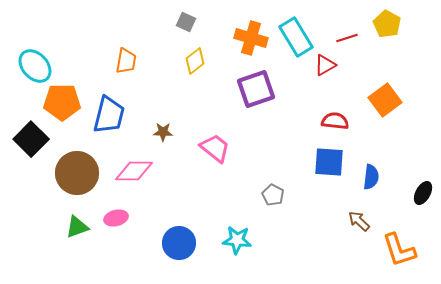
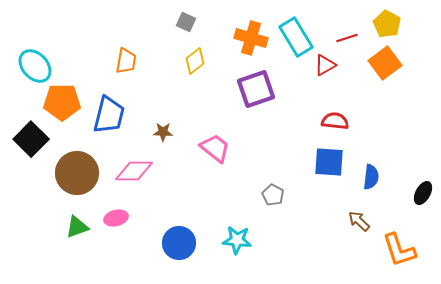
orange square: moved 37 px up
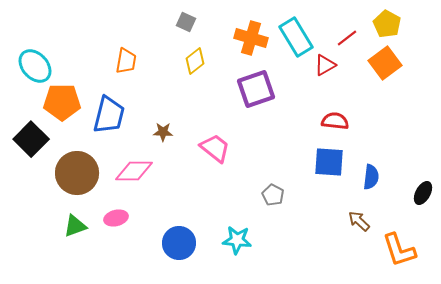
red line: rotated 20 degrees counterclockwise
green triangle: moved 2 px left, 1 px up
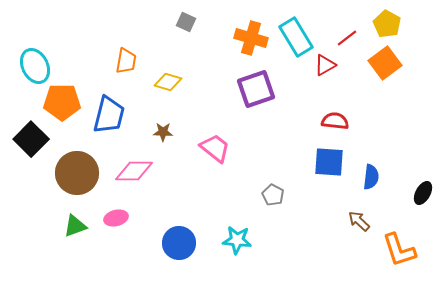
yellow diamond: moved 27 px left, 21 px down; rotated 56 degrees clockwise
cyan ellipse: rotated 16 degrees clockwise
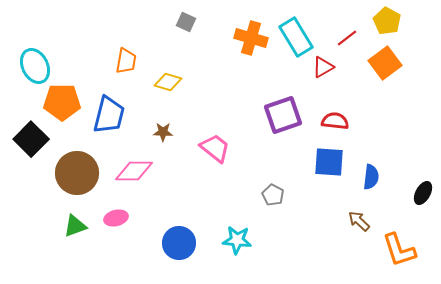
yellow pentagon: moved 3 px up
red triangle: moved 2 px left, 2 px down
purple square: moved 27 px right, 26 px down
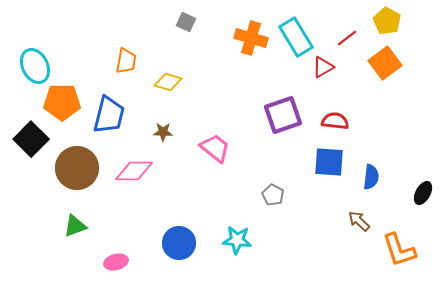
brown circle: moved 5 px up
pink ellipse: moved 44 px down
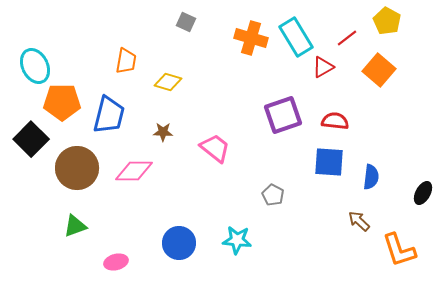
orange square: moved 6 px left, 7 px down; rotated 12 degrees counterclockwise
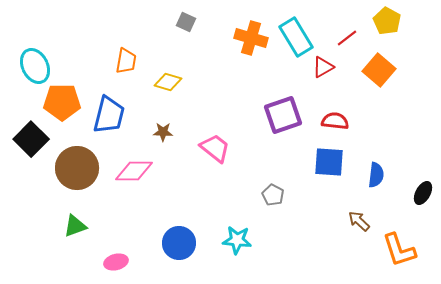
blue semicircle: moved 5 px right, 2 px up
